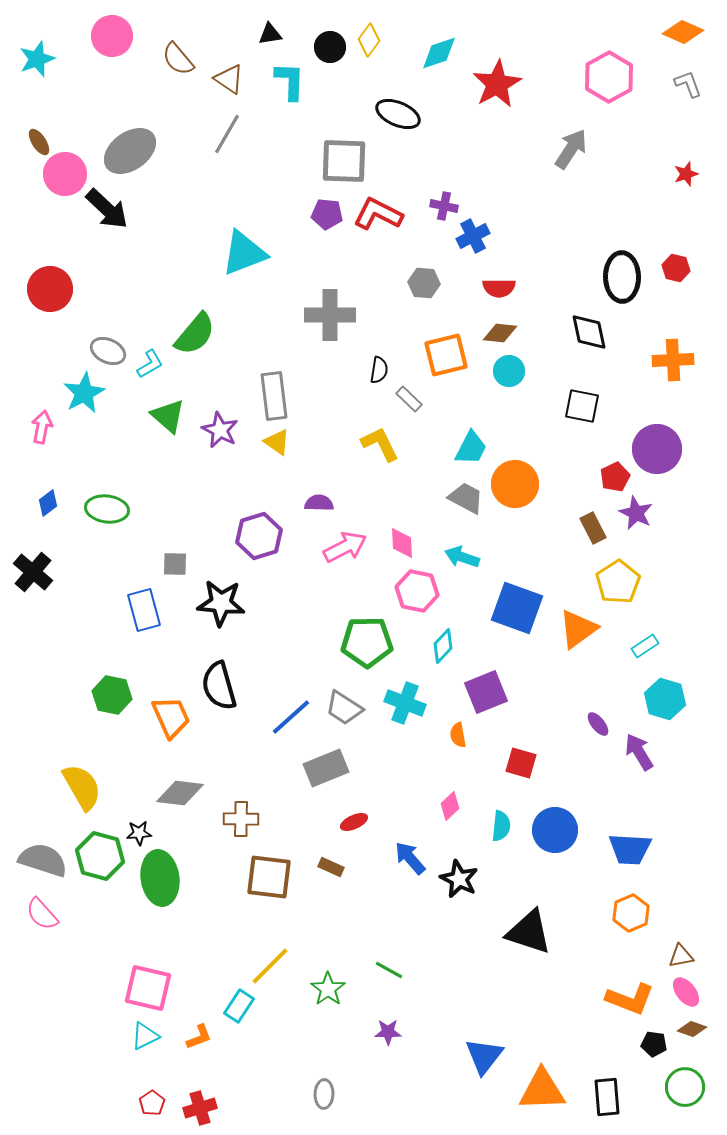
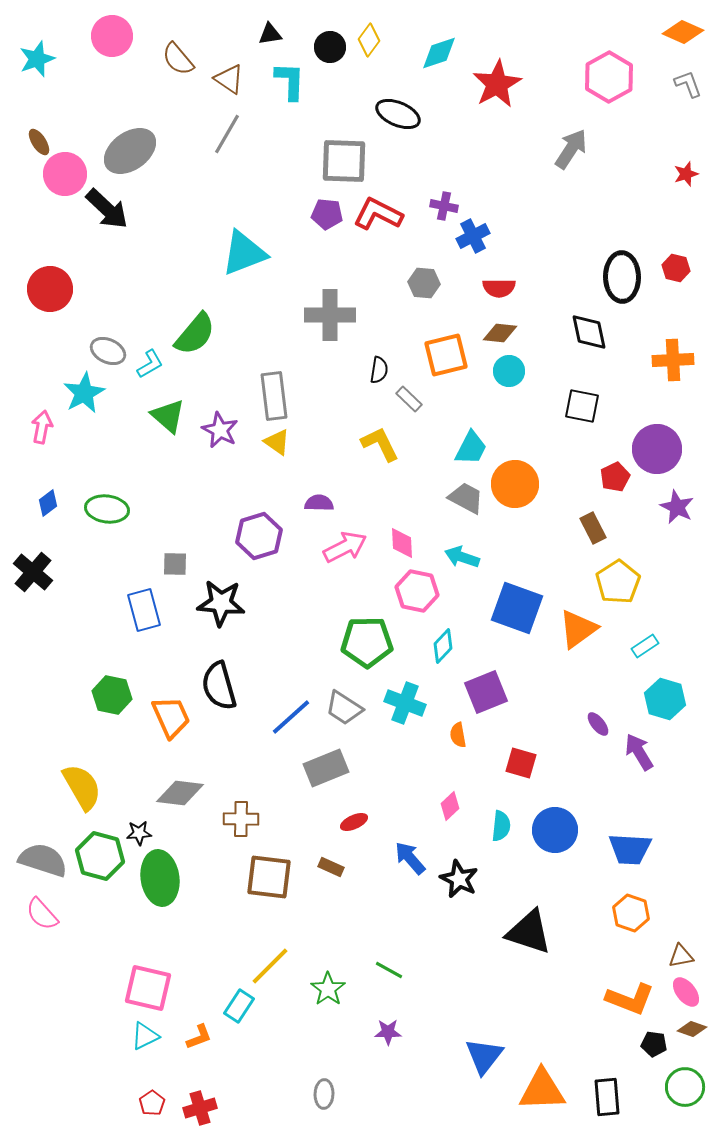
purple star at (636, 513): moved 41 px right, 6 px up
orange hexagon at (631, 913): rotated 18 degrees counterclockwise
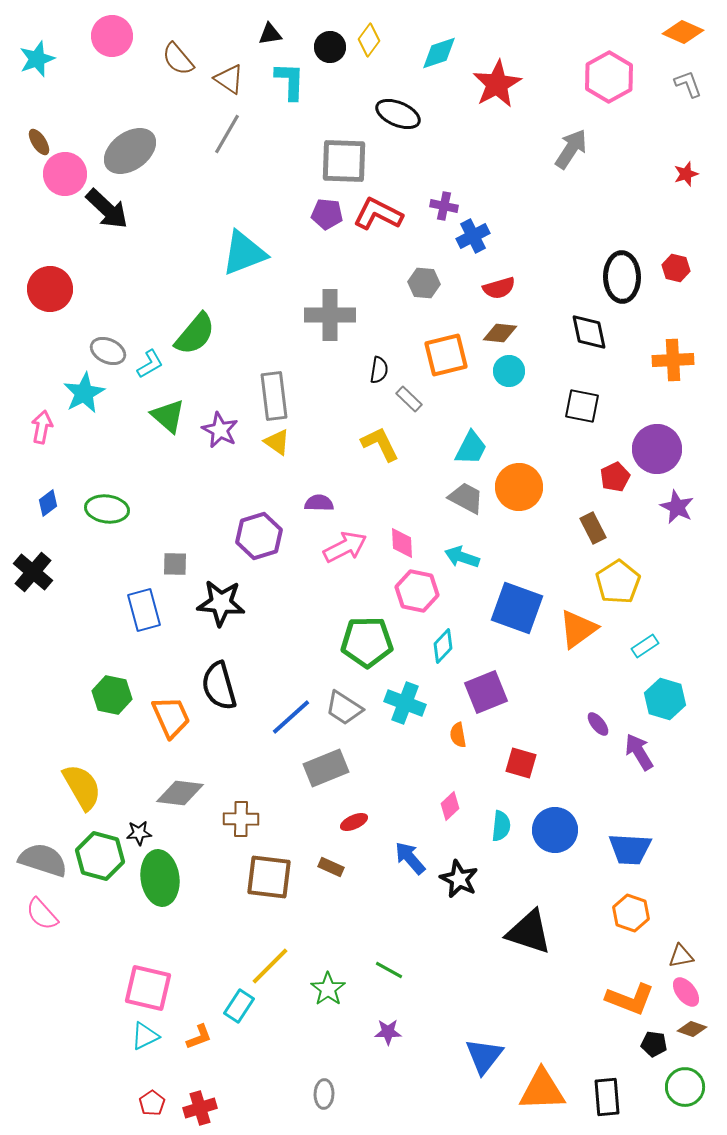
red semicircle at (499, 288): rotated 16 degrees counterclockwise
orange circle at (515, 484): moved 4 px right, 3 px down
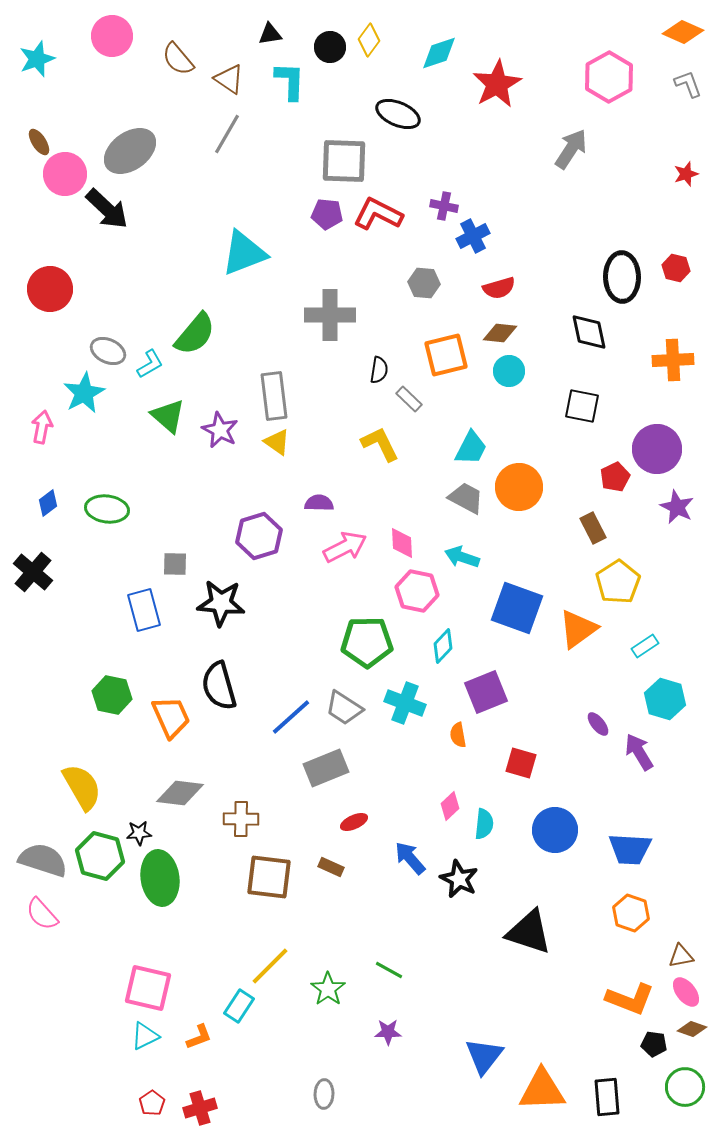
cyan semicircle at (501, 826): moved 17 px left, 2 px up
